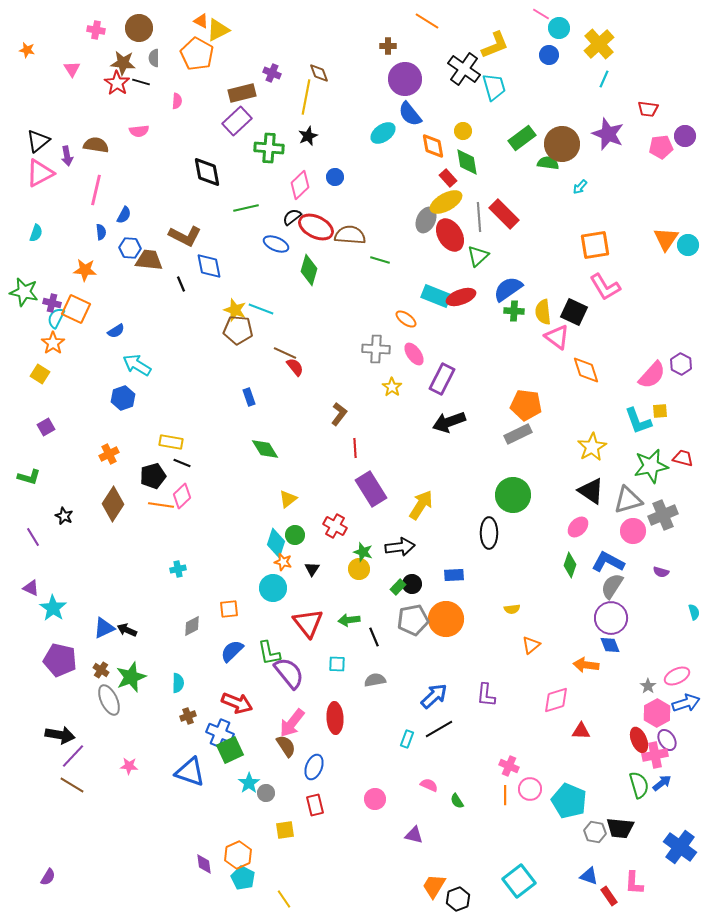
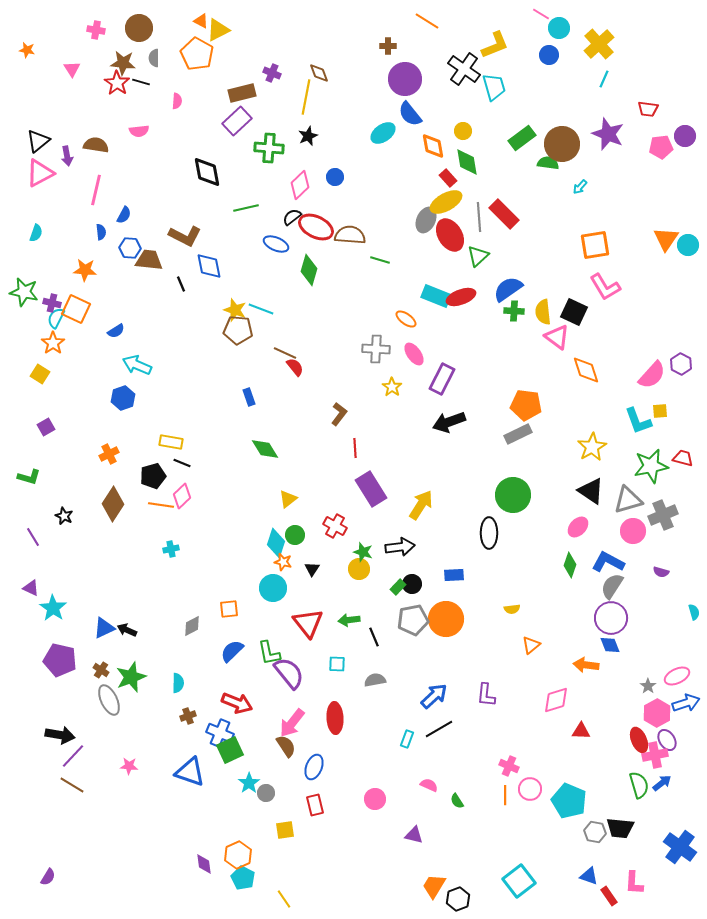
cyan arrow at (137, 365): rotated 8 degrees counterclockwise
cyan cross at (178, 569): moved 7 px left, 20 px up
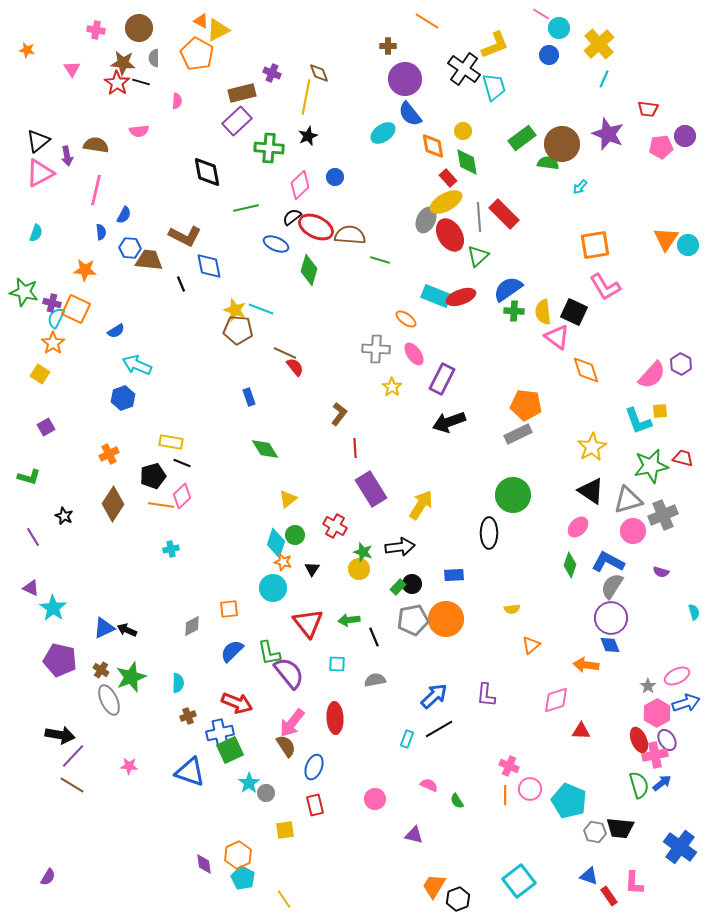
blue cross at (220, 733): rotated 36 degrees counterclockwise
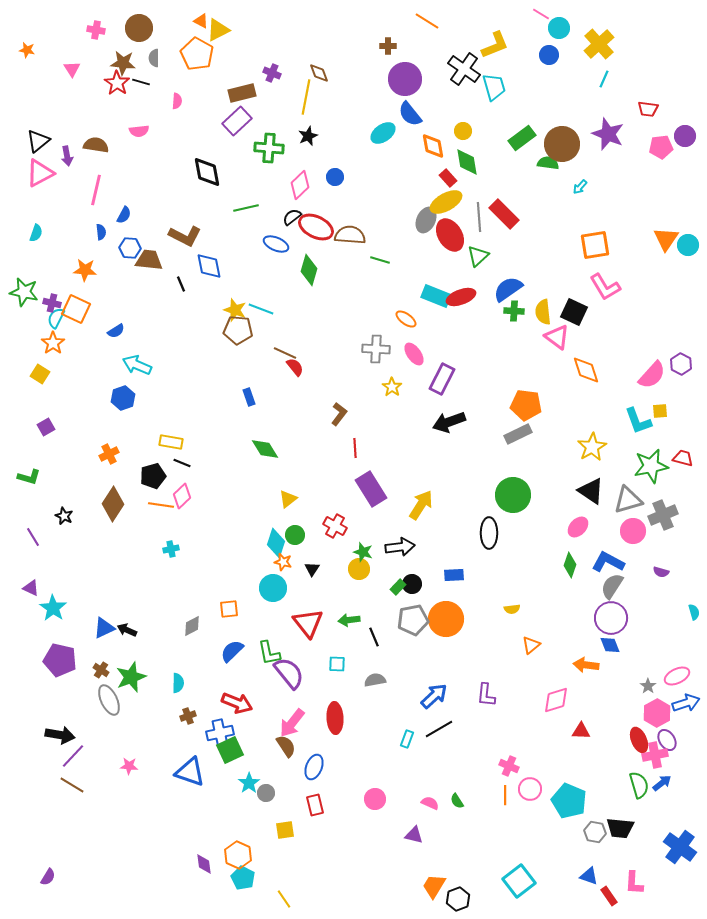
pink semicircle at (429, 785): moved 1 px right, 18 px down
orange hexagon at (238, 855): rotated 12 degrees counterclockwise
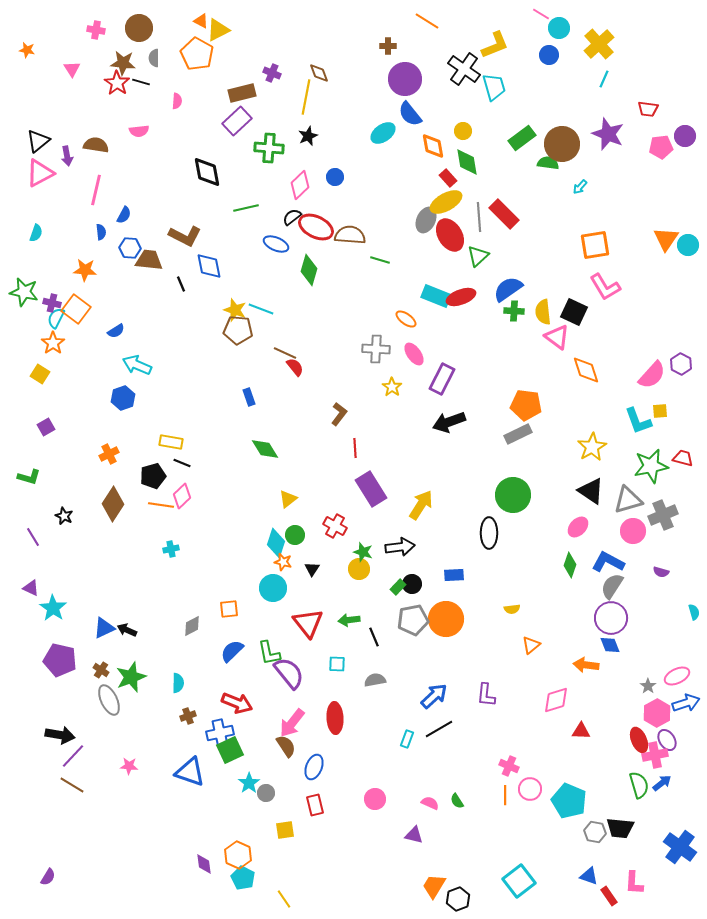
orange square at (76, 309): rotated 12 degrees clockwise
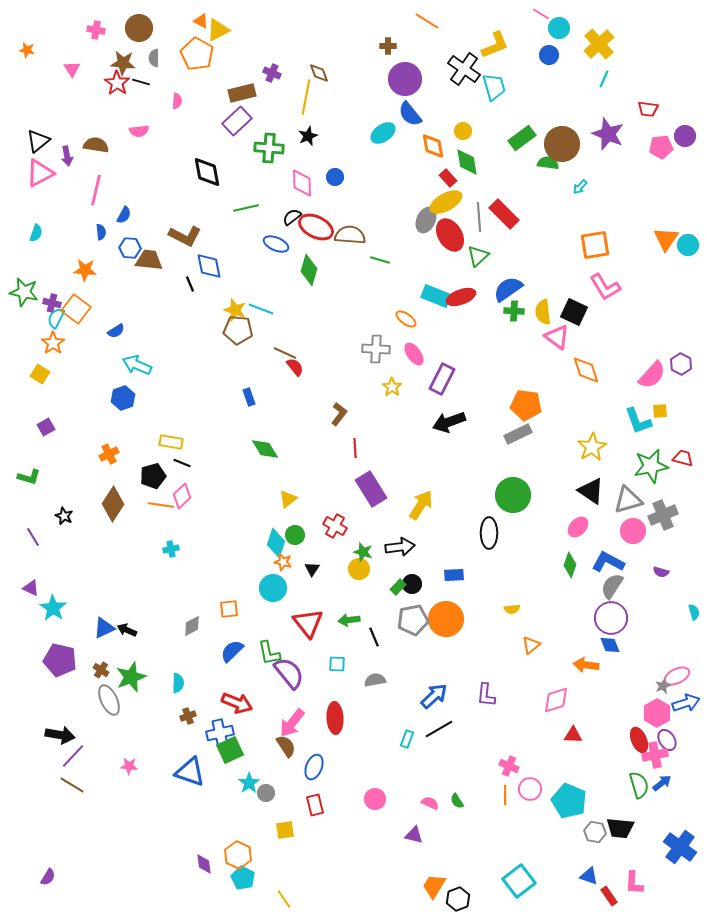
pink diamond at (300, 185): moved 2 px right, 2 px up; rotated 48 degrees counterclockwise
black line at (181, 284): moved 9 px right
gray star at (648, 686): moved 15 px right; rotated 14 degrees clockwise
red triangle at (581, 731): moved 8 px left, 4 px down
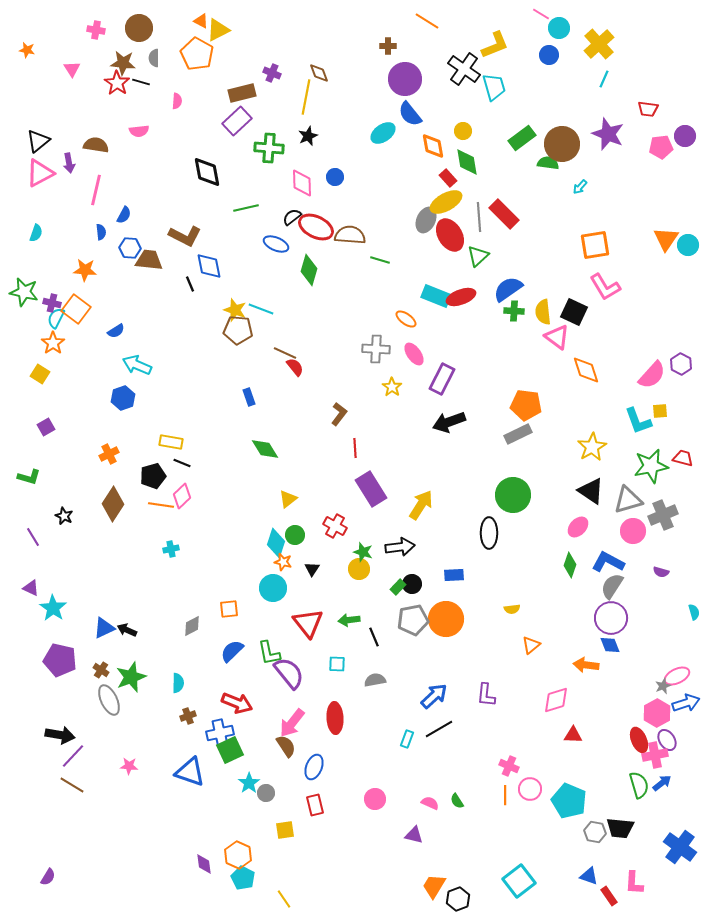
purple arrow at (67, 156): moved 2 px right, 7 px down
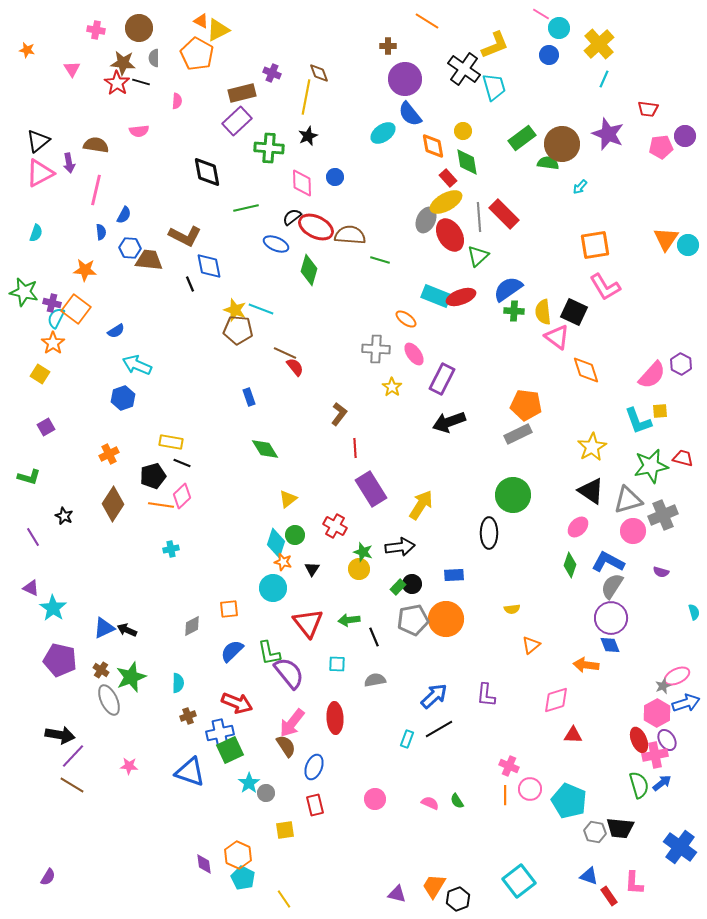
purple triangle at (414, 835): moved 17 px left, 59 px down
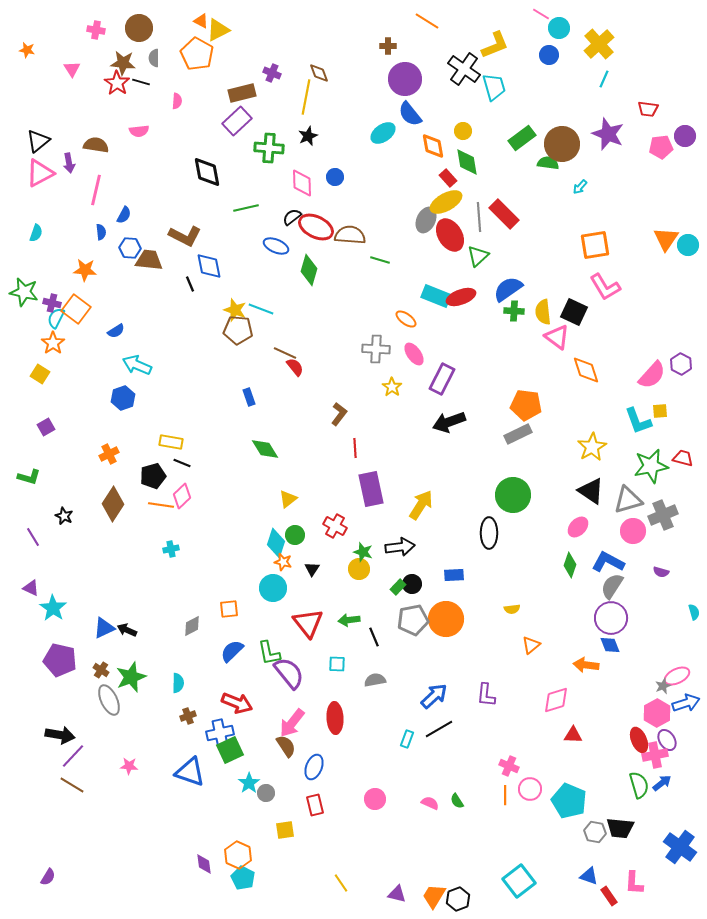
blue ellipse at (276, 244): moved 2 px down
purple rectangle at (371, 489): rotated 20 degrees clockwise
orange trapezoid at (434, 886): moved 10 px down
yellow line at (284, 899): moved 57 px right, 16 px up
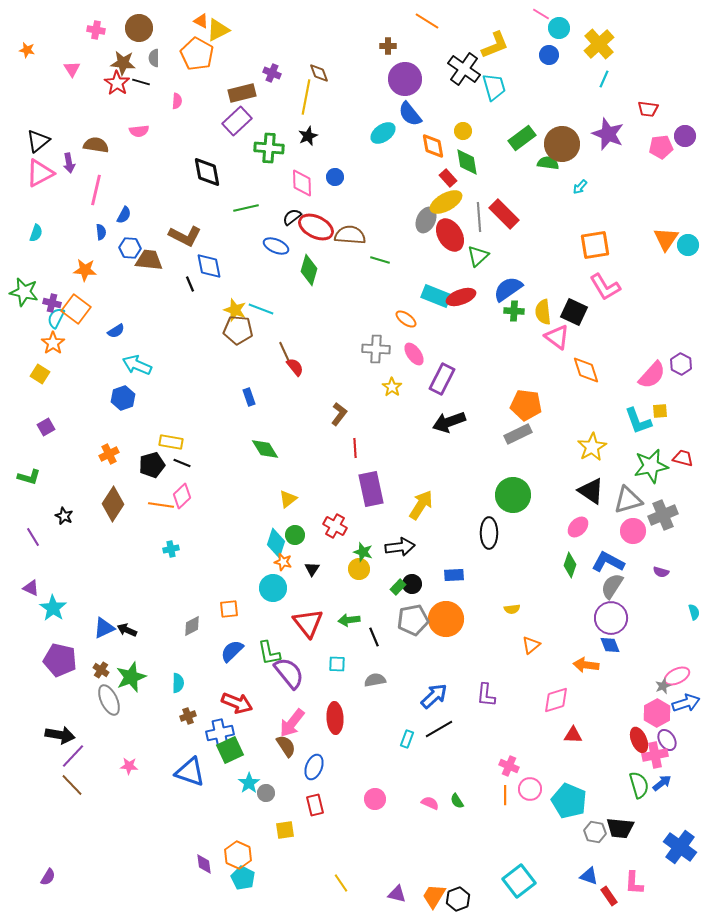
brown line at (285, 353): rotated 40 degrees clockwise
black pentagon at (153, 476): moved 1 px left, 11 px up
brown line at (72, 785): rotated 15 degrees clockwise
